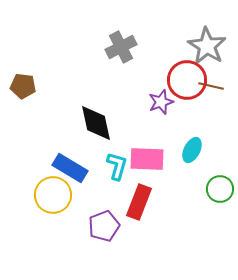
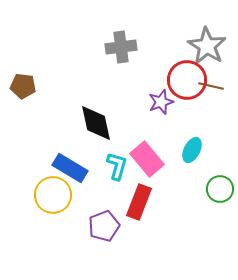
gray cross: rotated 20 degrees clockwise
pink rectangle: rotated 48 degrees clockwise
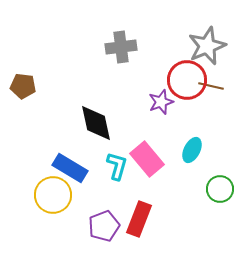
gray star: rotated 18 degrees clockwise
red rectangle: moved 17 px down
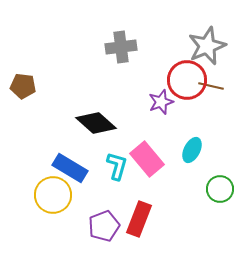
black diamond: rotated 36 degrees counterclockwise
